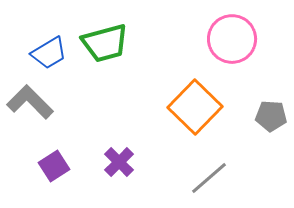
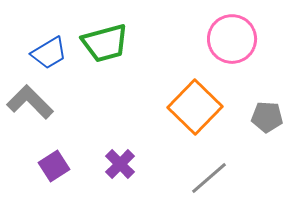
gray pentagon: moved 4 px left, 1 px down
purple cross: moved 1 px right, 2 px down
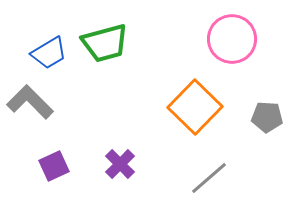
purple square: rotated 8 degrees clockwise
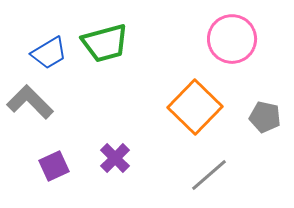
gray pentagon: moved 2 px left; rotated 8 degrees clockwise
purple cross: moved 5 px left, 6 px up
gray line: moved 3 px up
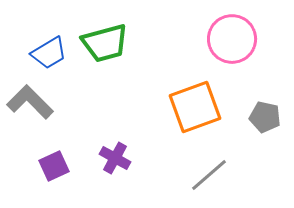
orange square: rotated 26 degrees clockwise
purple cross: rotated 16 degrees counterclockwise
